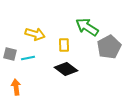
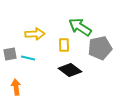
green arrow: moved 7 px left
yellow arrow: rotated 18 degrees counterclockwise
gray pentagon: moved 9 px left, 1 px down; rotated 15 degrees clockwise
gray square: rotated 24 degrees counterclockwise
cyan line: rotated 24 degrees clockwise
black diamond: moved 4 px right, 1 px down
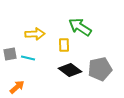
gray pentagon: moved 21 px down
orange arrow: moved 1 px right; rotated 56 degrees clockwise
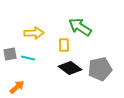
yellow arrow: moved 1 px left, 1 px up
black diamond: moved 2 px up
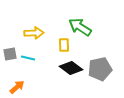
black diamond: moved 1 px right
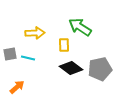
yellow arrow: moved 1 px right
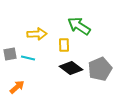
green arrow: moved 1 px left, 1 px up
yellow arrow: moved 2 px right, 1 px down
gray pentagon: rotated 10 degrees counterclockwise
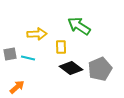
yellow rectangle: moved 3 px left, 2 px down
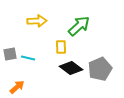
green arrow: rotated 105 degrees clockwise
yellow arrow: moved 13 px up
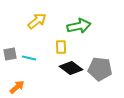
yellow arrow: rotated 36 degrees counterclockwise
green arrow: rotated 30 degrees clockwise
cyan line: moved 1 px right
gray pentagon: rotated 30 degrees clockwise
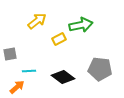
green arrow: moved 2 px right, 1 px up
yellow rectangle: moved 2 px left, 8 px up; rotated 64 degrees clockwise
cyan line: moved 13 px down; rotated 16 degrees counterclockwise
black diamond: moved 8 px left, 9 px down
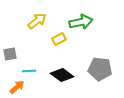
green arrow: moved 3 px up
black diamond: moved 1 px left, 2 px up
